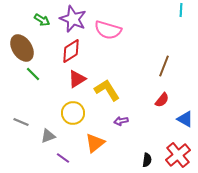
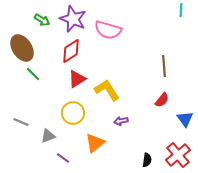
brown line: rotated 25 degrees counterclockwise
blue triangle: rotated 24 degrees clockwise
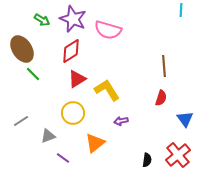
brown ellipse: moved 1 px down
red semicircle: moved 1 px left, 2 px up; rotated 21 degrees counterclockwise
gray line: moved 1 px up; rotated 56 degrees counterclockwise
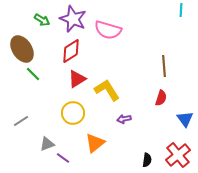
purple arrow: moved 3 px right, 2 px up
gray triangle: moved 1 px left, 8 px down
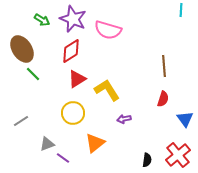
red semicircle: moved 2 px right, 1 px down
